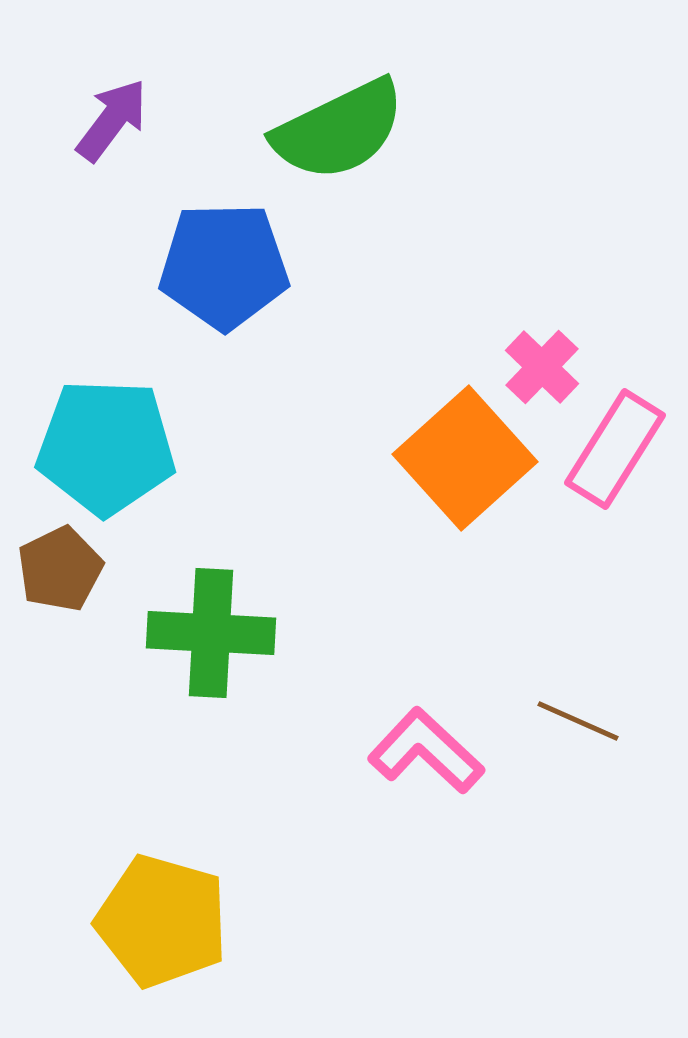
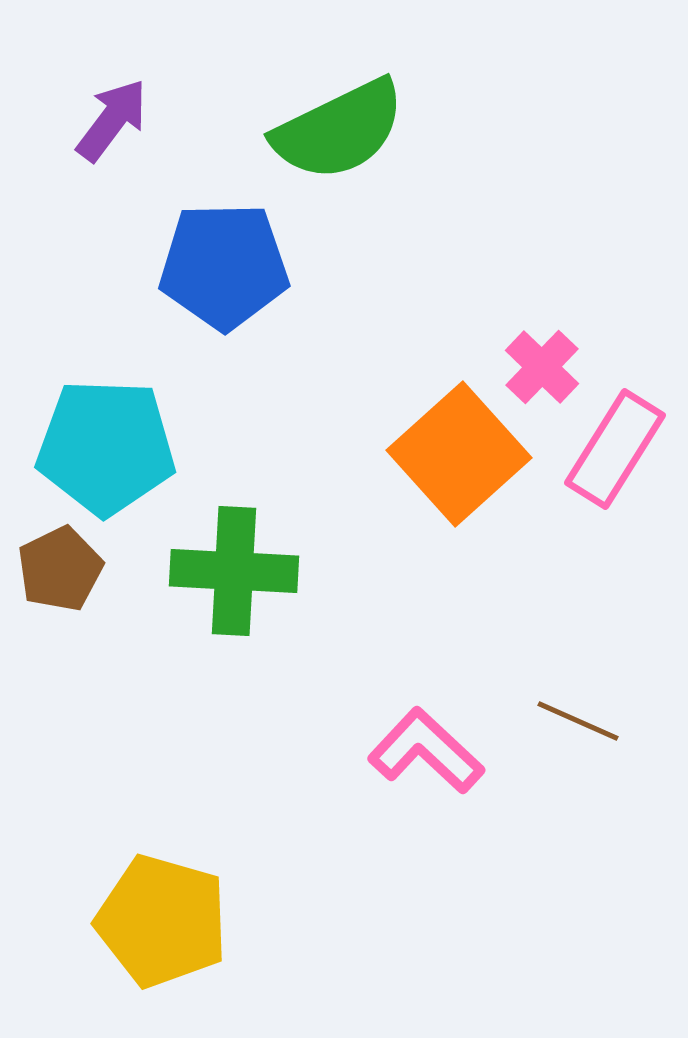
orange square: moved 6 px left, 4 px up
green cross: moved 23 px right, 62 px up
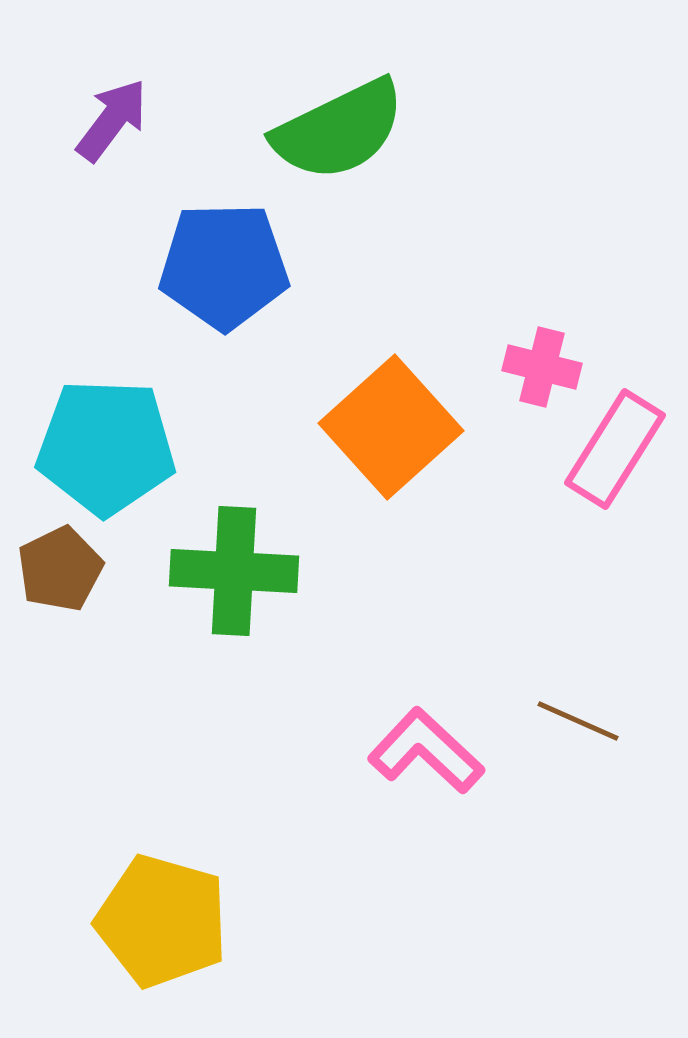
pink cross: rotated 30 degrees counterclockwise
orange square: moved 68 px left, 27 px up
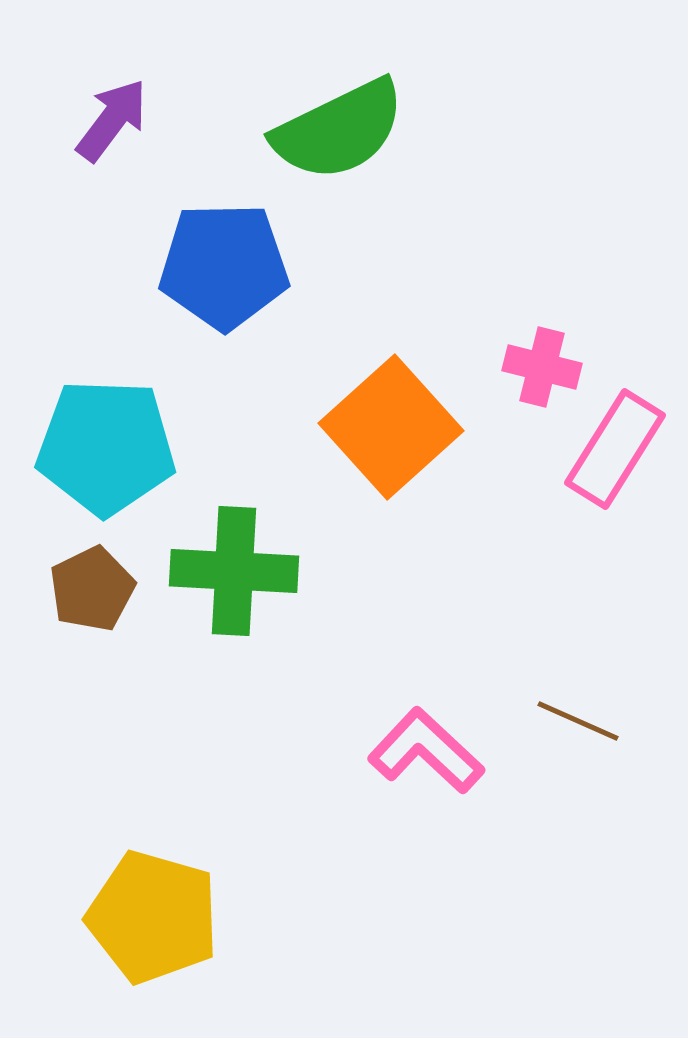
brown pentagon: moved 32 px right, 20 px down
yellow pentagon: moved 9 px left, 4 px up
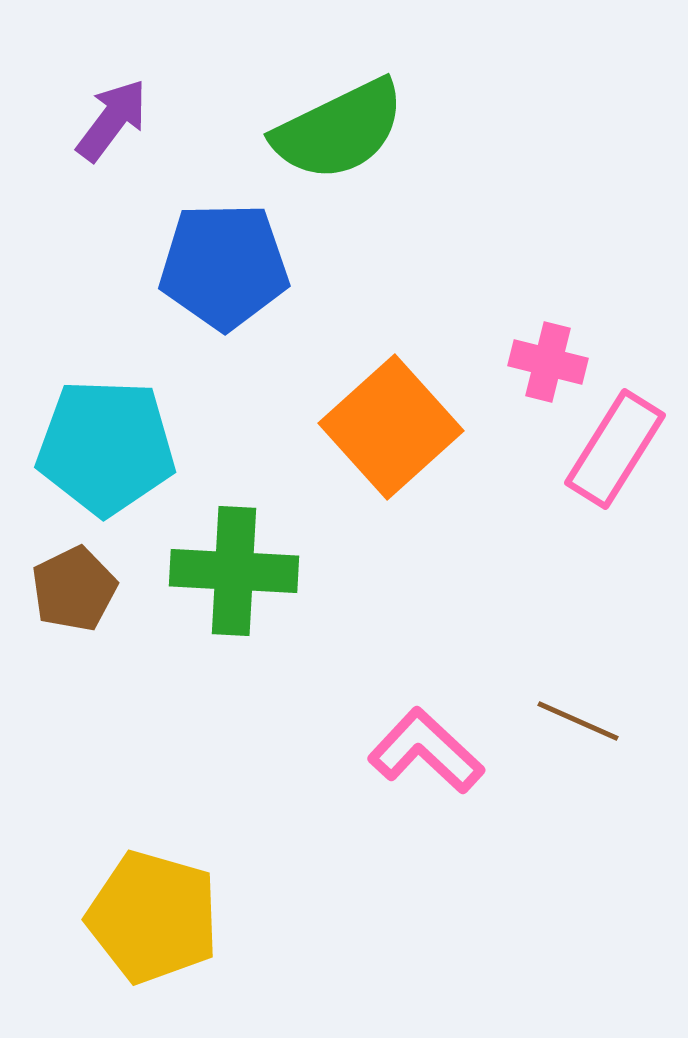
pink cross: moved 6 px right, 5 px up
brown pentagon: moved 18 px left
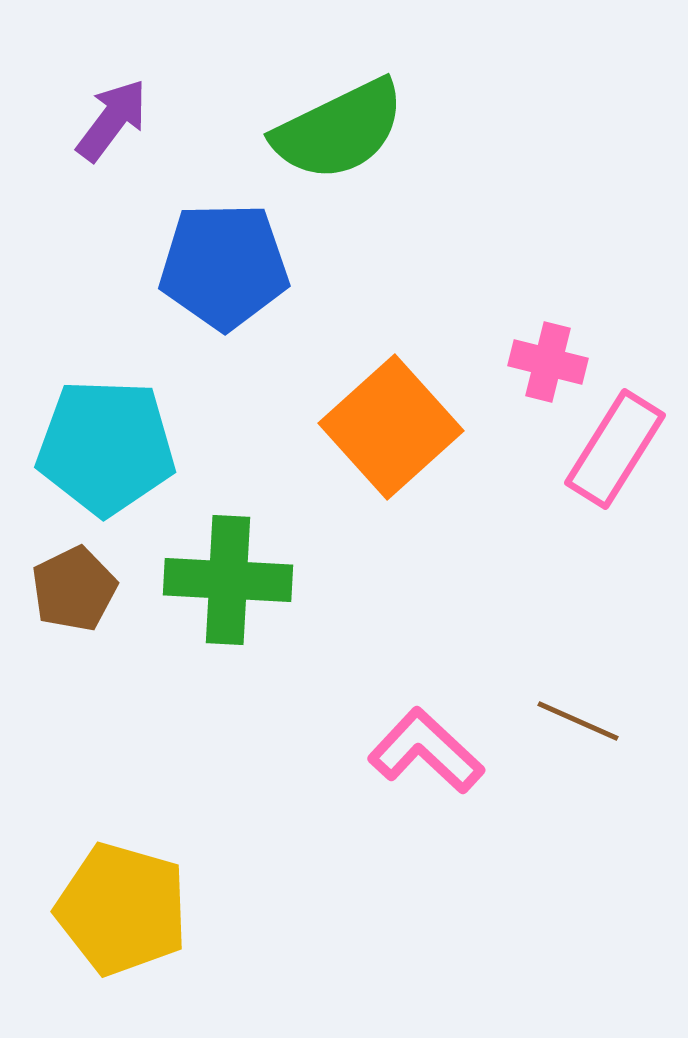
green cross: moved 6 px left, 9 px down
yellow pentagon: moved 31 px left, 8 px up
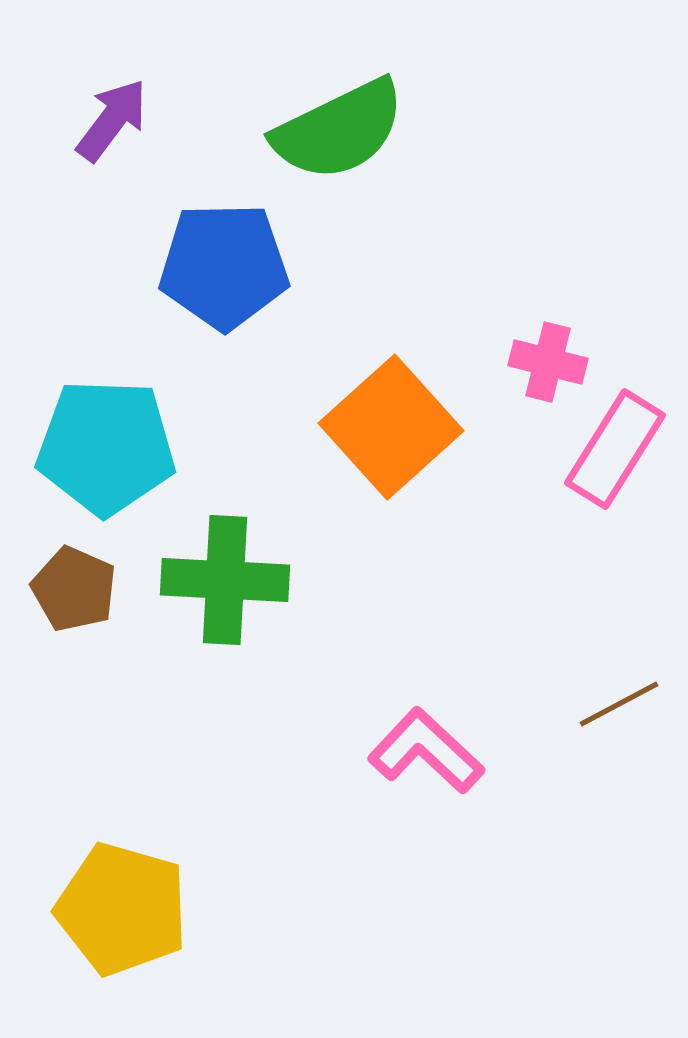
green cross: moved 3 px left
brown pentagon: rotated 22 degrees counterclockwise
brown line: moved 41 px right, 17 px up; rotated 52 degrees counterclockwise
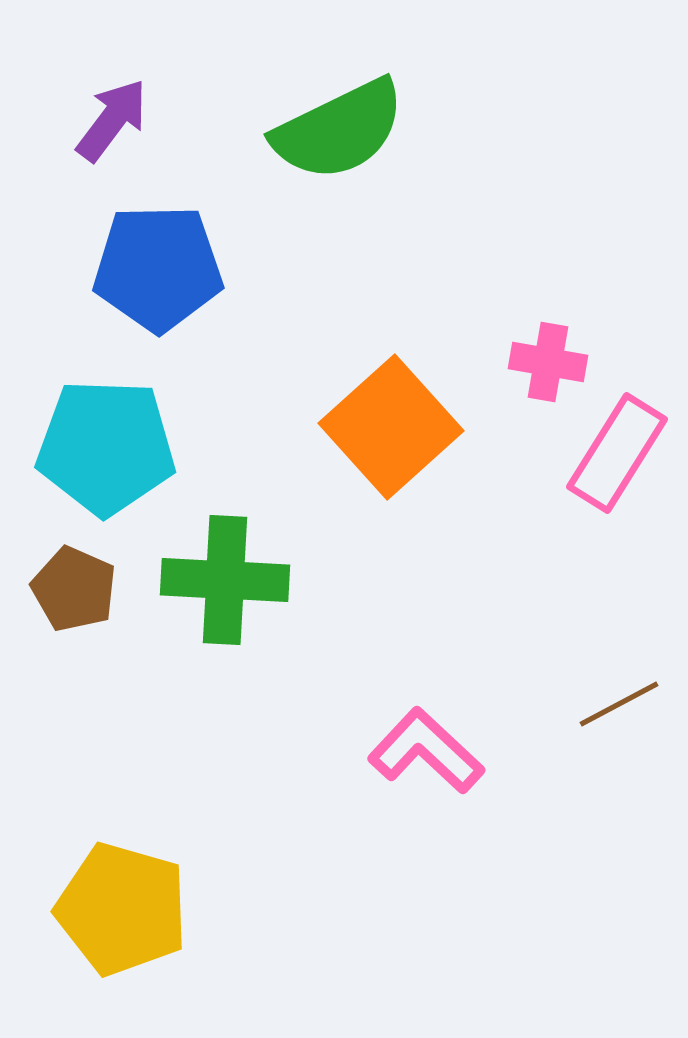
blue pentagon: moved 66 px left, 2 px down
pink cross: rotated 4 degrees counterclockwise
pink rectangle: moved 2 px right, 4 px down
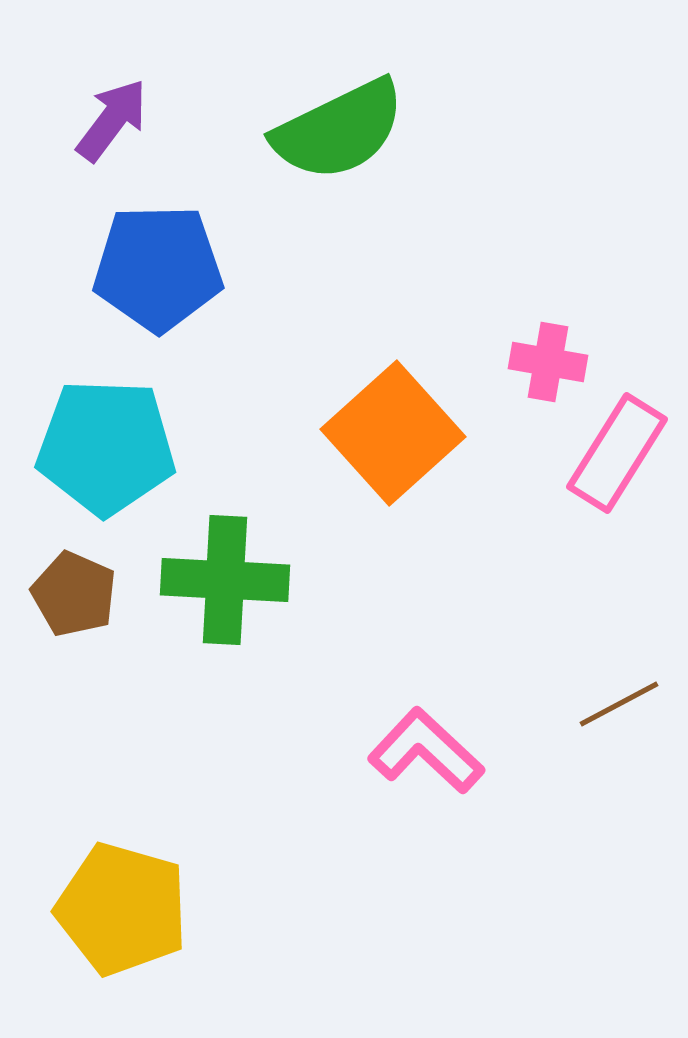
orange square: moved 2 px right, 6 px down
brown pentagon: moved 5 px down
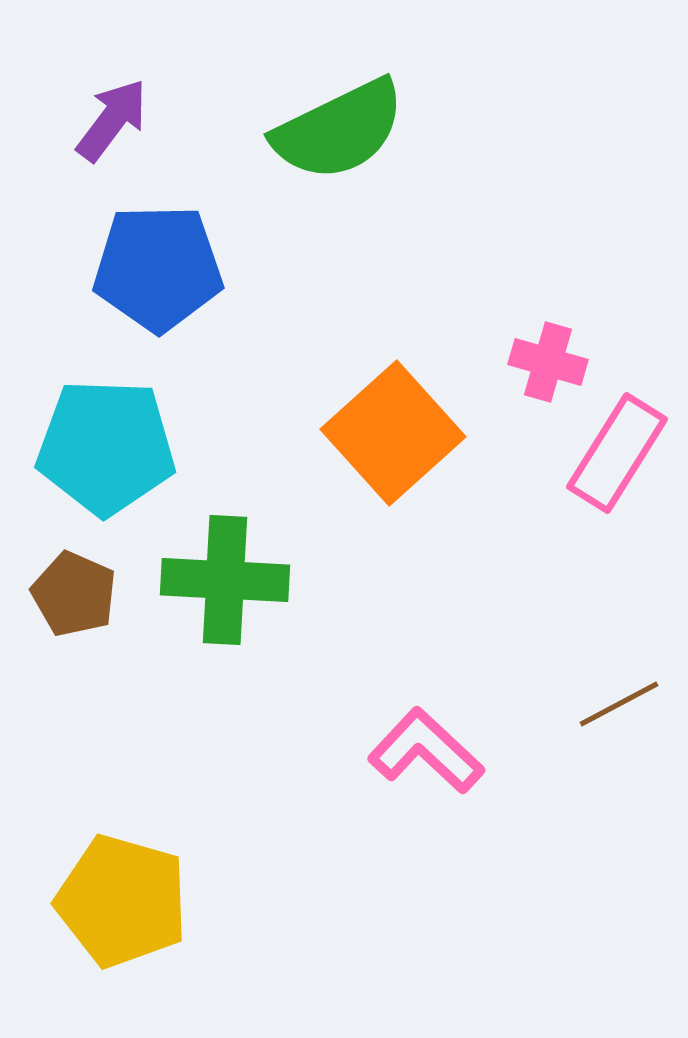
pink cross: rotated 6 degrees clockwise
yellow pentagon: moved 8 px up
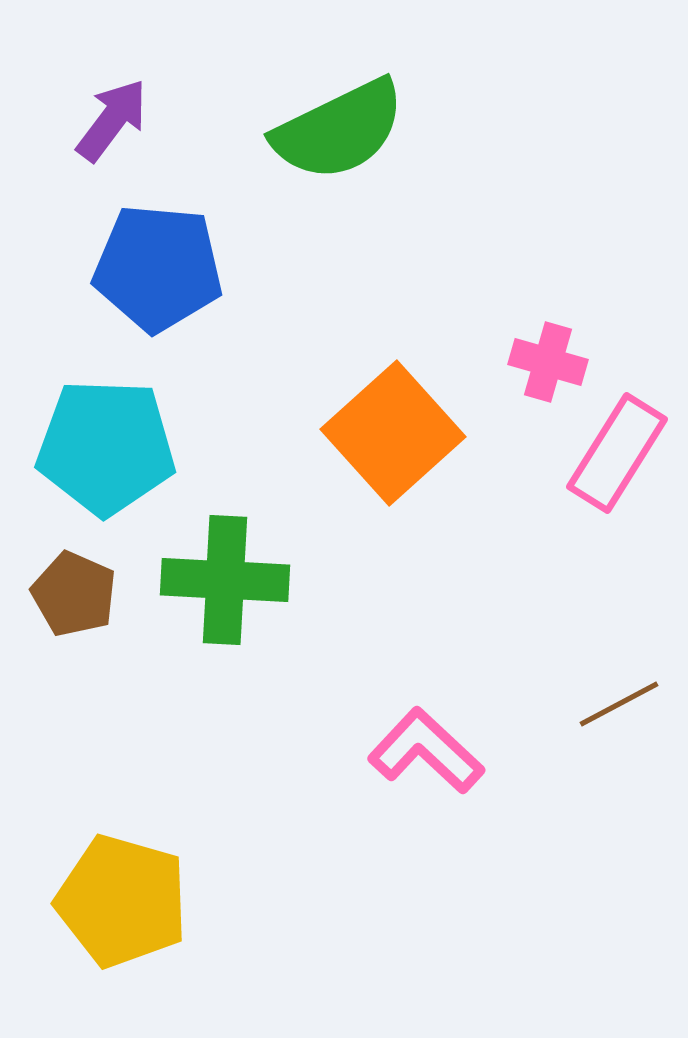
blue pentagon: rotated 6 degrees clockwise
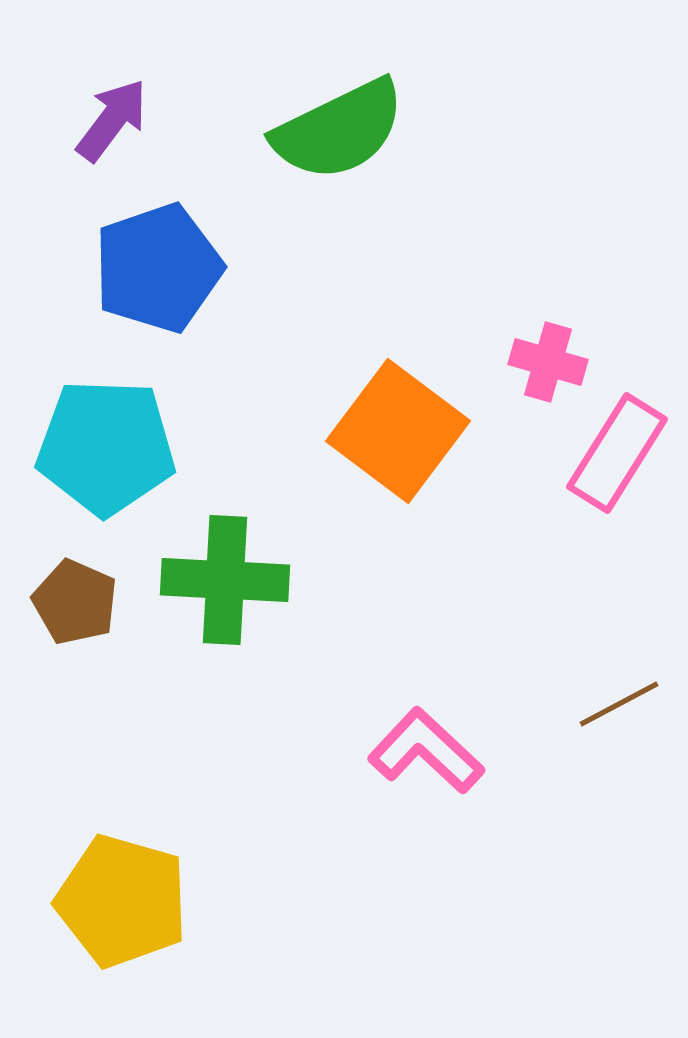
blue pentagon: rotated 24 degrees counterclockwise
orange square: moved 5 px right, 2 px up; rotated 11 degrees counterclockwise
brown pentagon: moved 1 px right, 8 px down
